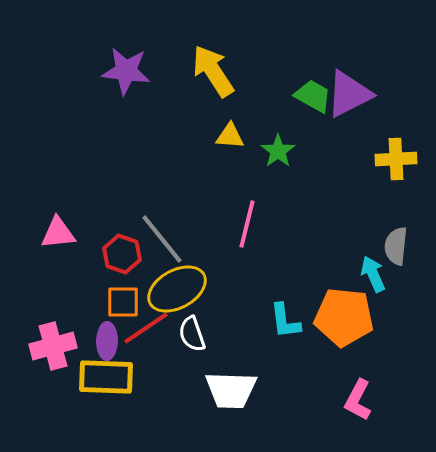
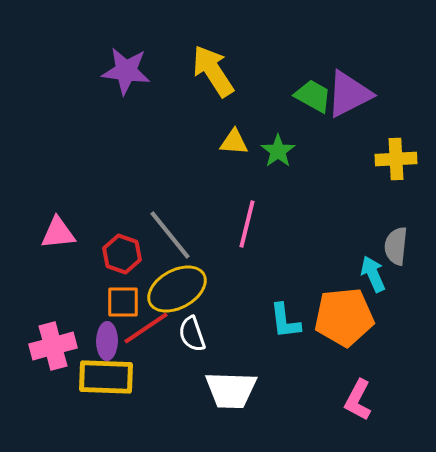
yellow triangle: moved 4 px right, 6 px down
gray line: moved 8 px right, 4 px up
orange pentagon: rotated 12 degrees counterclockwise
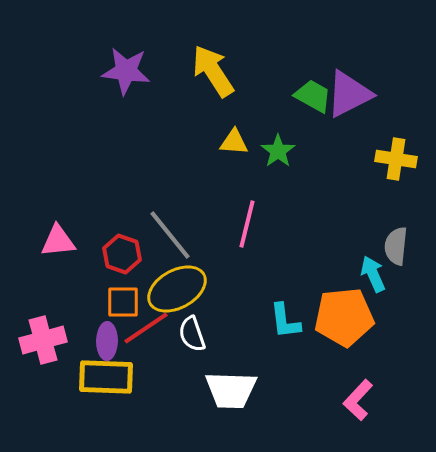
yellow cross: rotated 12 degrees clockwise
pink triangle: moved 8 px down
pink cross: moved 10 px left, 6 px up
pink L-shape: rotated 15 degrees clockwise
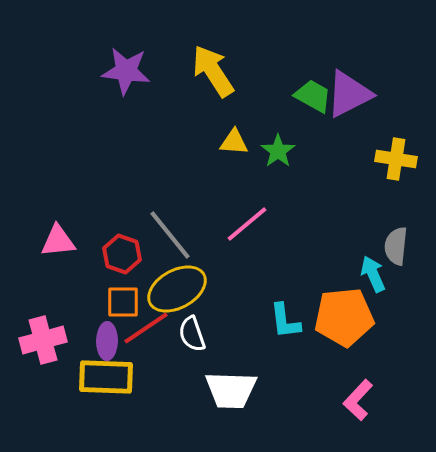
pink line: rotated 36 degrees clockwise
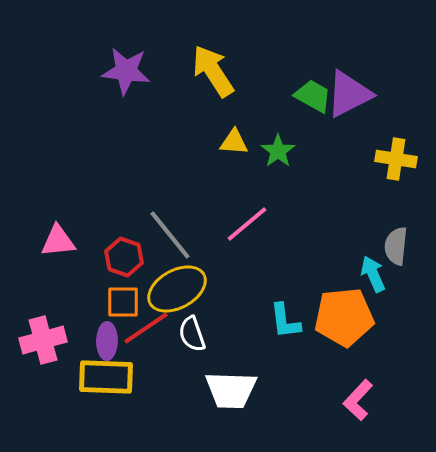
red hexagon: moved 2 px right, 3 px down
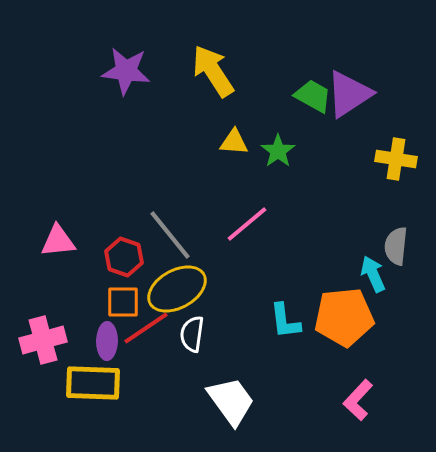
purple triangle: rotated 6 degrees counterclockwise
white semicircle: rotated 27 degrees clockwise
yellow rectangle: moved 13 px left, 6 px down
white trapezoid: moved 11 px down; rotated 128 degrees counterclockwise
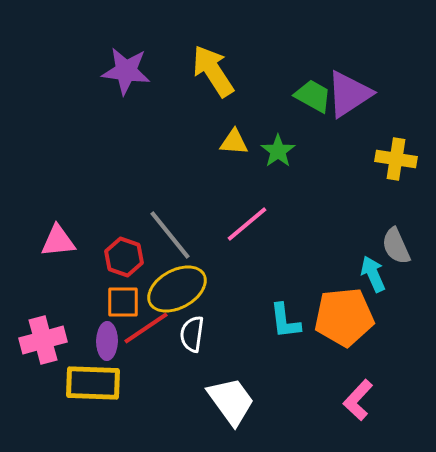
gray semicircle: rotated 30 degrees counterclockwise
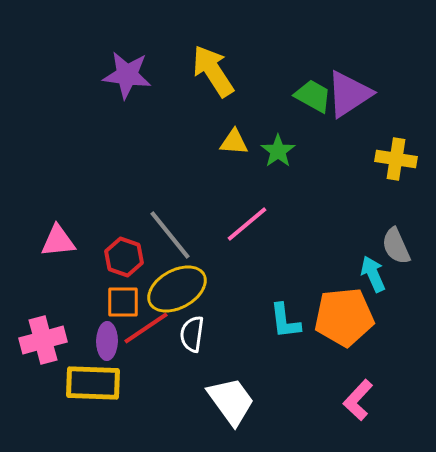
purple star: moved 1 px right, 4 px down
